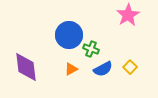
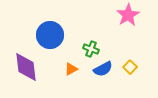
blue circle: moved 19 px left
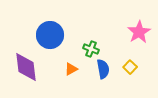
pink star: moved 11 px right, 17 px down
blue semicircle: rotated 72 degrees counterclockwise
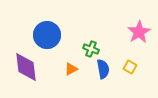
blue circle: moved 3 px left
yellow square: rotated 16 degrees counterclockwise
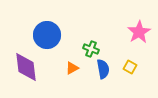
orange triangle: moved 1 px right, 1 px up
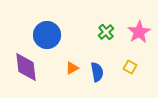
green cross: moved 15 px right, 17 px up; rotated 28 degrees clockwise
blue semicircle: moved 6 px left, 3 px down
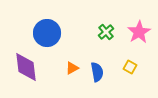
blue circle: moved 2 px up
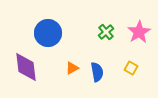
blue circle: moved 1 px right
yellow square: moved 1 px right, 1 px down
